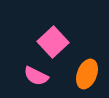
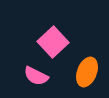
orange ellipse: moved 2 px up
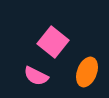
pink square: rotated 8 degrees counterclockwise
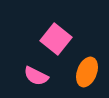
pink square: moved 3 px right, 3 px up
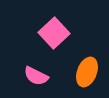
pink square: moved 2 px left, 6 px up; rotated 8 degrees clockwise
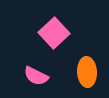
orange ellipse: rotated 24 degrees counterclockwise
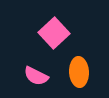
orange ellipse: moved 8 px left
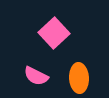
orange ellipse: moved 6 px down
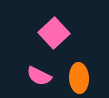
pink semicircle: moved 3 px right
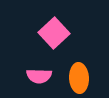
pink semicircle: rotated 25 degrees counterclockwise
